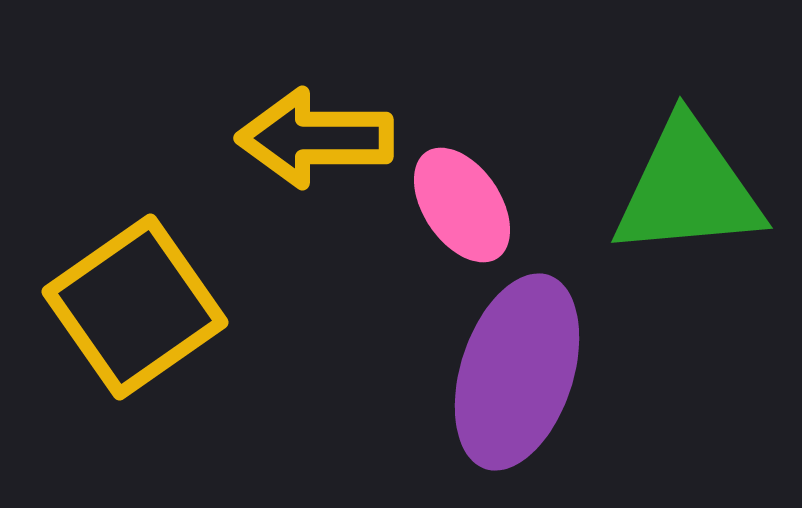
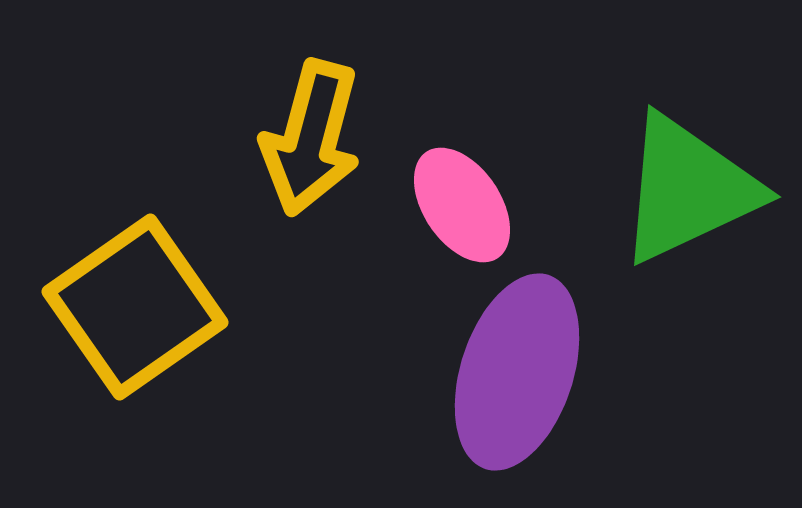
yellow arrow: moved 4 px left; rotated 75 degrees counterclockwise
green triangle: rotated 20 degrees counterclockwise
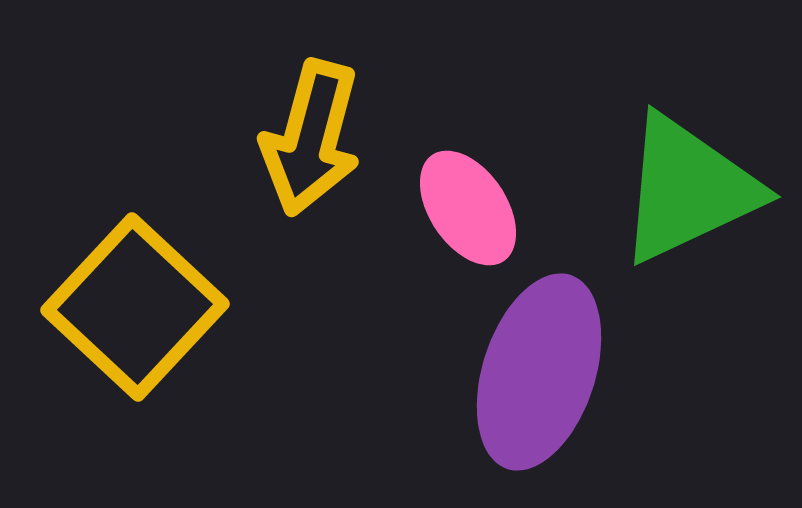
pink ellipse: moved 6 px right, 3 px down
yellow square: rotated 12 degrees counterclockwise
purple ellipse: moved 22 px right
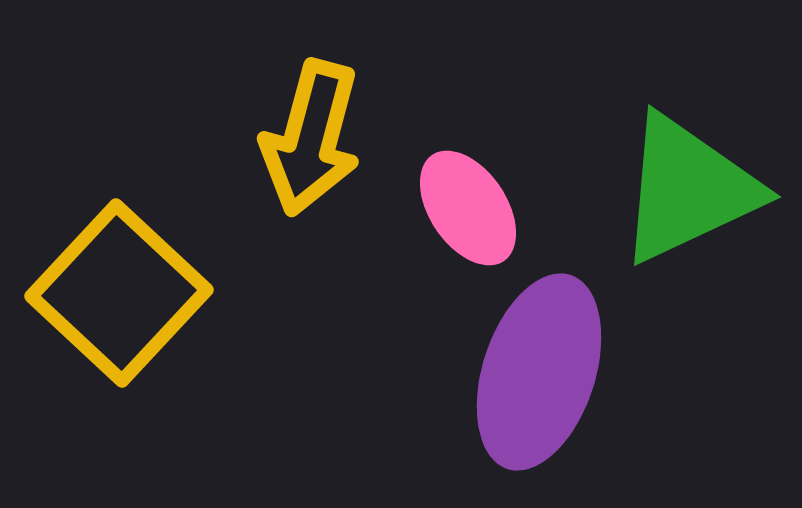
yellow square: moved 16 px left, 14 px up
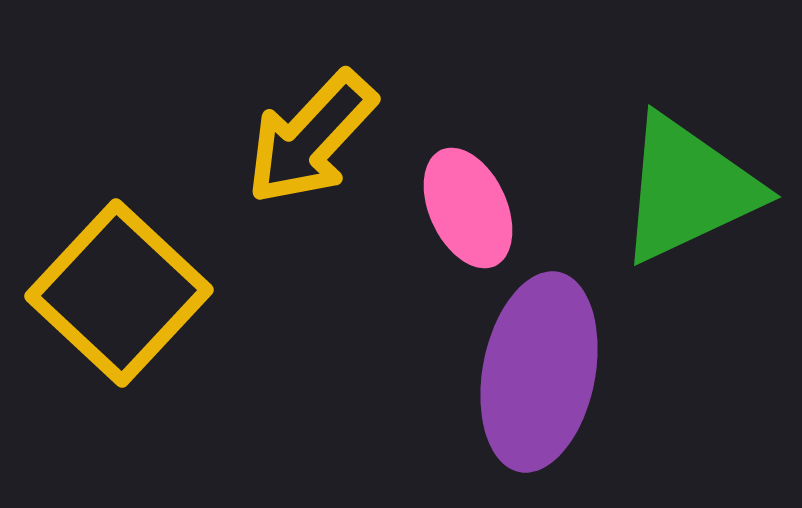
yellow arrow: rotated 28 degrees clockwise
pink ellipse: rotated 9 degrees clockwise
purple ellipse: rotated 7 degrees counterclockwise
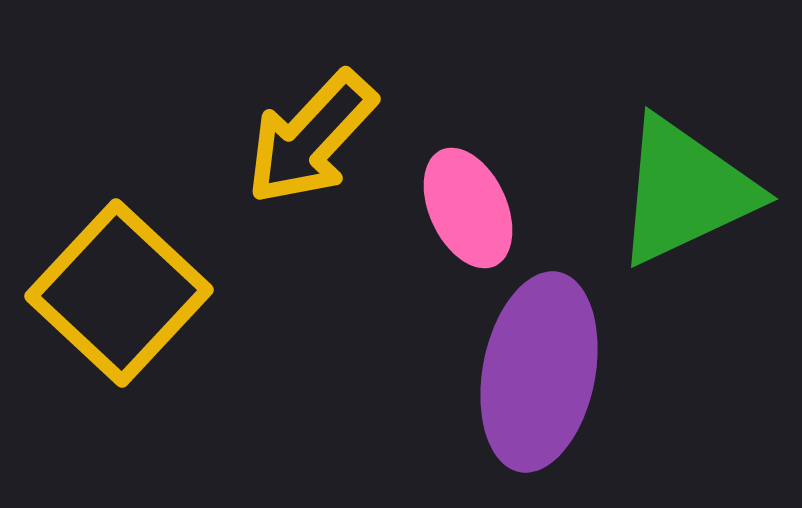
green triangle: moved 3 px left, 2 px down
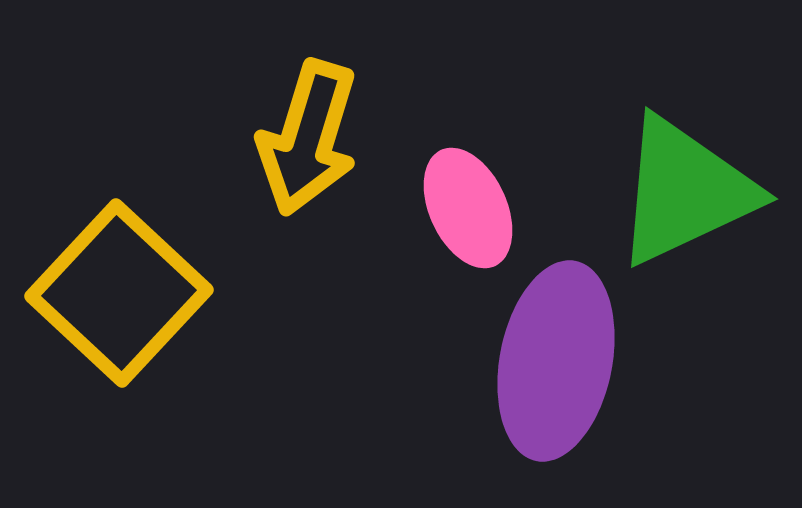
yellow arrow: moved 3 px left; rotated 26 degrees counterclockwise
purple ellipse: moved 17 px right, 11 px up
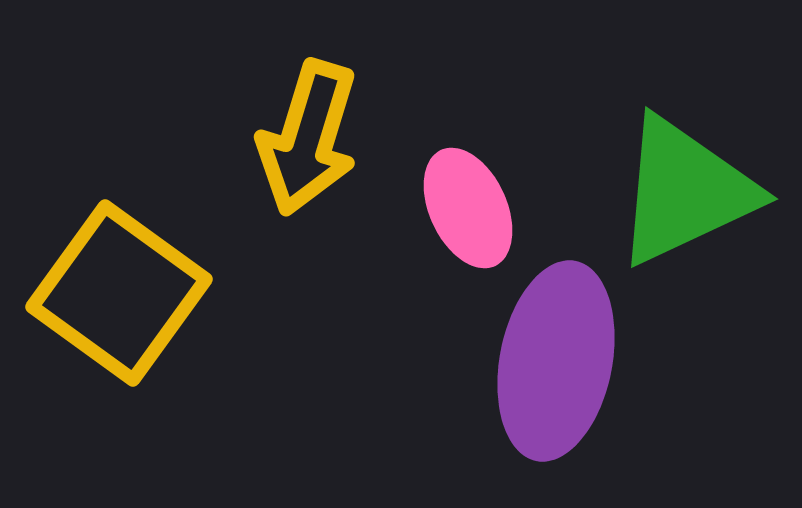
yellow square: rotated 7 degrees counterclockwise
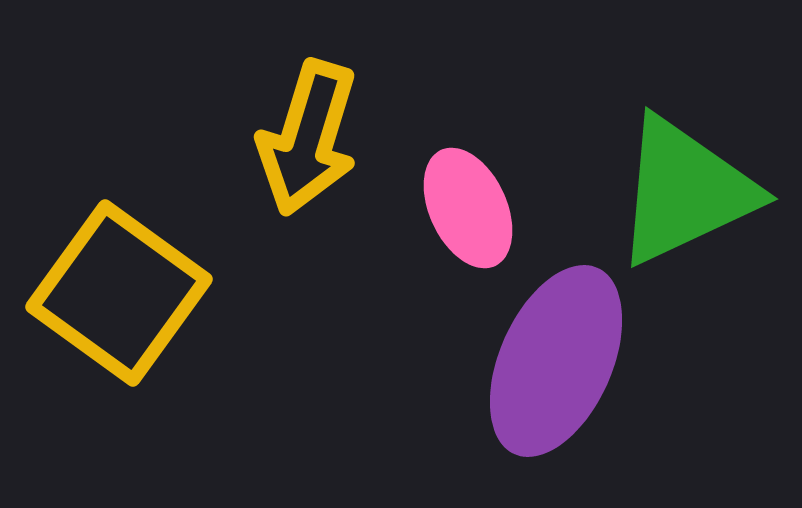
purple ellipse: rotated 13 degrees clockwise
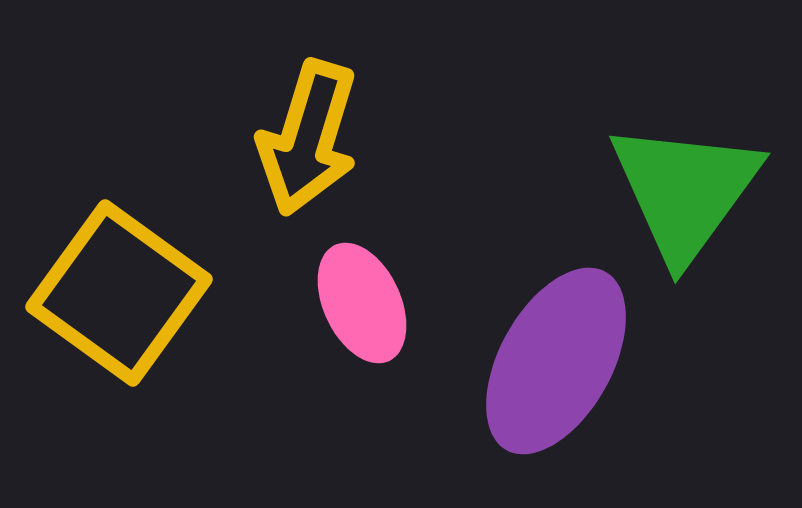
green triangle: rotated 29 degrees counterclockwise
pink ellipse: moved 106 px left, 95 px down
purple ellipse: rotated 5 degrees clockwise
